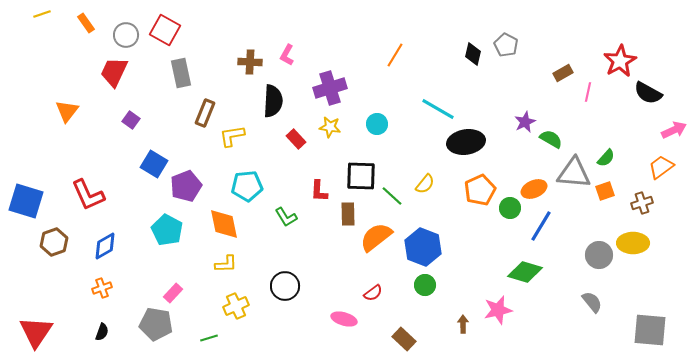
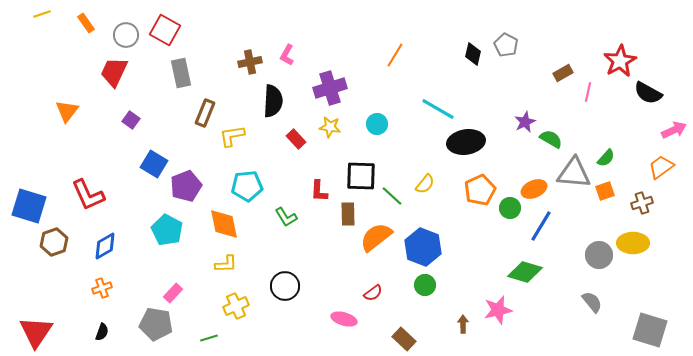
brown cross at (250, 62): rotated 15 degrees counterclockwise
blue square at (26, 201): moved 3 px right, 5 px down
gray square at (650, 330): rotated 12 degrees clockwise
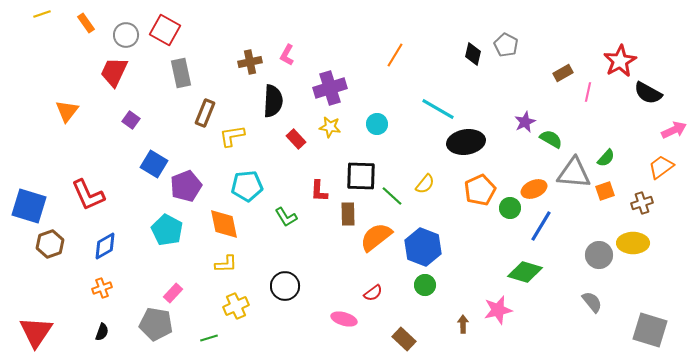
brown hexagon at (54, 242): moved 4 px left, 2 px down
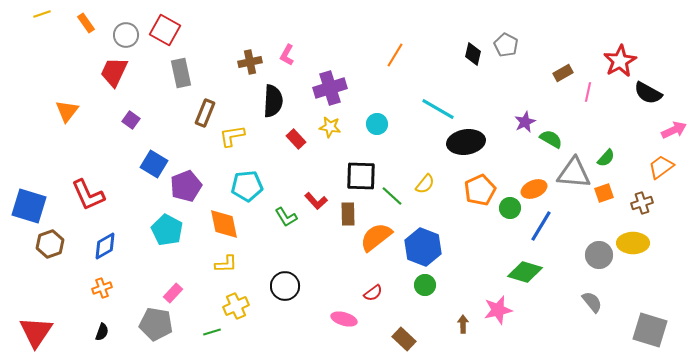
red L-shape at (319, 191): moved 3 px left, 10 px down; rotated 45 degrees counterclockwise
orange square at (605, 191): moved 1 px left, 2 px down
green line at (209, 338): moved 3 px right, 6 px up
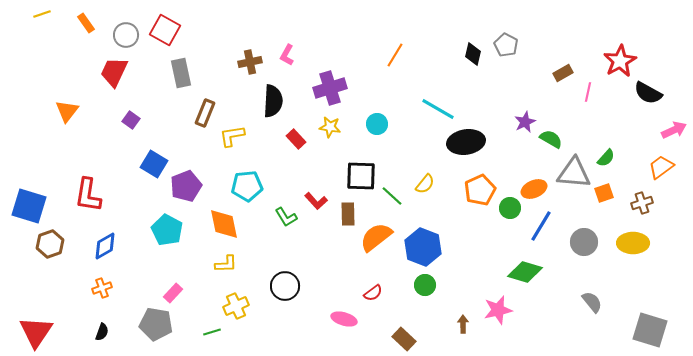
red L-shape at (88, 195): rotated 33 degrees clockwise
gray circle at (599, 255): moved 15 px left, 13 px up
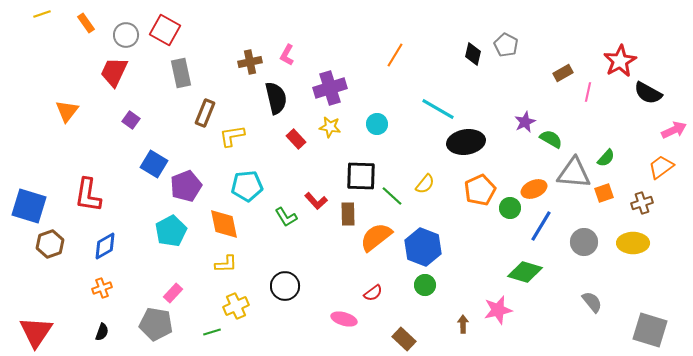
black semicircle at (273, 101): moved 3 px right, 3 px up; rotated 16 degrees counterclockwise
cyan pentagon at (167, 230): moved 4 px right, 1 px down; rotated 16 degrees clockwise
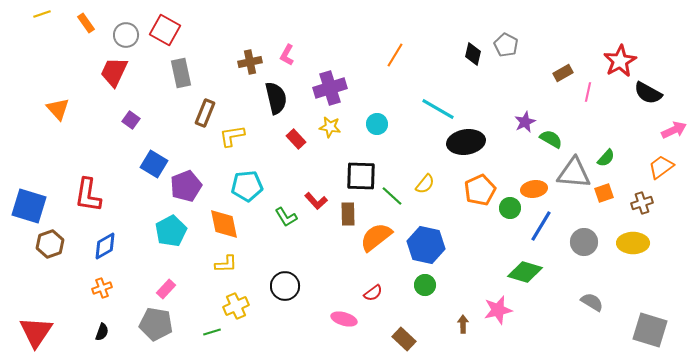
orange triangle at (67, 111): moved 9 px left, 2 px up; rotated 20 degrees counterclockwise
orange ellipse at (534, 189): rotated 15 degrees clockwise
blue hexagon at (423, 247): moved 3 px right, 2 px up; rotated 9 degrees counterclockwise
pink rectangle at (173, 293): moved 7 px left, 4 px up
gray semicircle at (592, 302): rotated 20 degrees counterclockwise
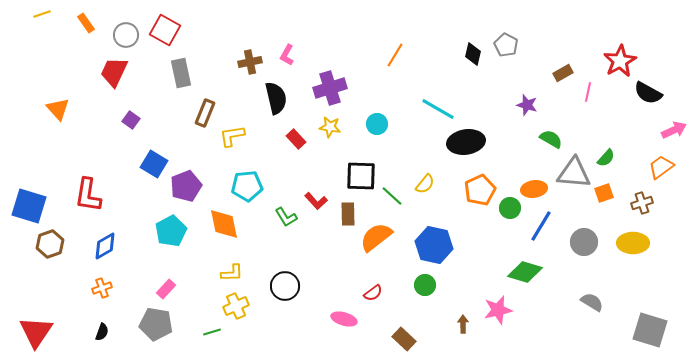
purple star at (525, 122): moved 2 px right, 17 px up; rotated 30 degrees counterclockwise
blue hexagon at (426, 245): moved 8 px right
yellow L-shape at (226, 264): moved 6 px right, 9 px down
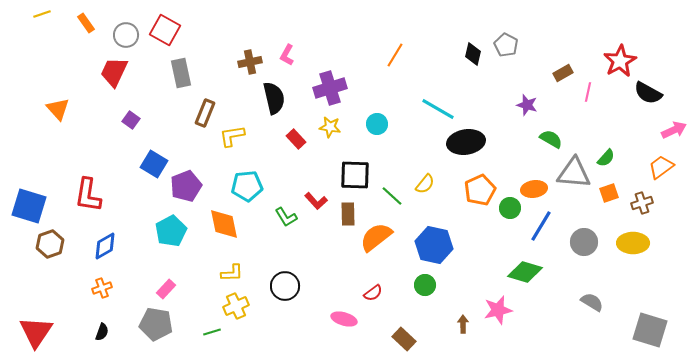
black semicircle at (276, 98): moved 2 px left
black square at (361, 176): moved 6 px left, 1 px up
orange square at (604, 193): moved 5 px right
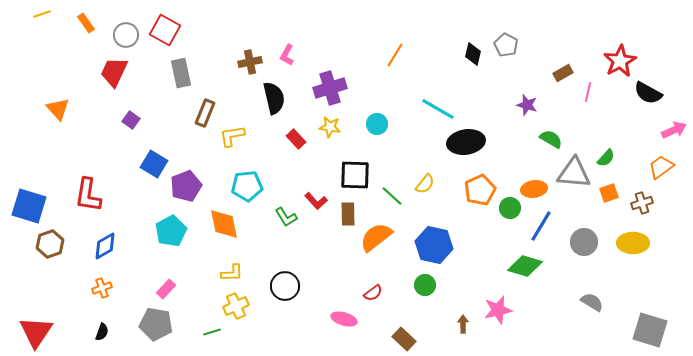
green diamond at (525, 272): moved 6 px up
